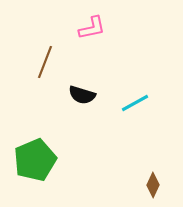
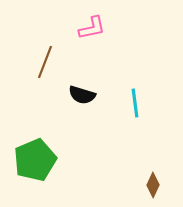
cyan line: rotated 68 degrees counterclockwise
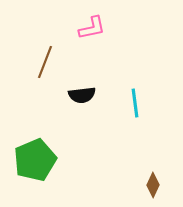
black semicircle: rotated 24 degrees counterclockwise
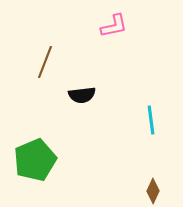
pink L-shape: moved 22 px right, 2 px up
cyan line: moved 16 px right, 17 px down
brown diamond: moved 6 px down
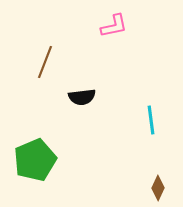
black semicircle: moved 2 px down
brown diamond: moved 5 px right, 3 px up
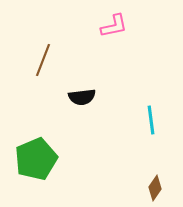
brown line: moved 2 px left, 2 px up
green pentagon: moved 1 px right, 1 px up
brown diamond: moved 3 px left; rotated 10 degrees clockwise
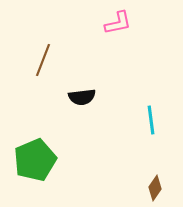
pink L-shape: moved 4 px right, 3 px up
green pentagon: moved 1 px left, 1 px down
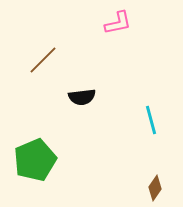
brown line: rotated 24 degrees clockwise
cyan line: rotated 8 degrees counterclockwise
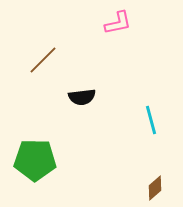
green pentagon: rotated 24 degrees clockwise
brown diamond: rotated 15 degrees clockwise
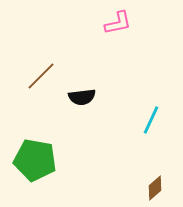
brown line: moved 2 px left, 16 px down
cyan line: rotated 40 degrees clockwise
green pentagon: rotated 9 degrees clockwise
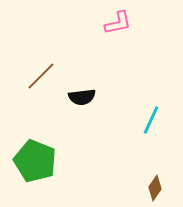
green pentagon: moved 1 px down; rotated 12 degrees clockwise
brown diamond: rotated 15 degrees counterclockwise
